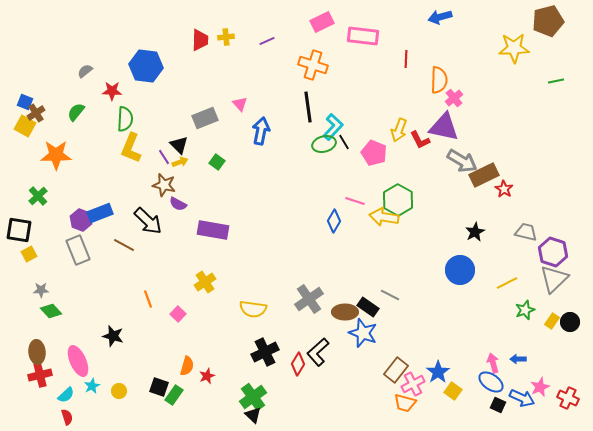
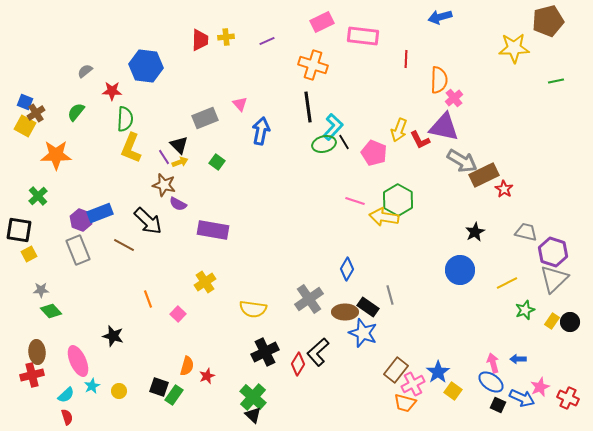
blue diamond at (334, 221): moved 13 px right, 48 px down
gray line at (390, 295): rotated 48 degrees clockwise
red cross at (40, 375): moved 8 px left
green cross at (253, 397): rotated 12 degrees counterclockwise
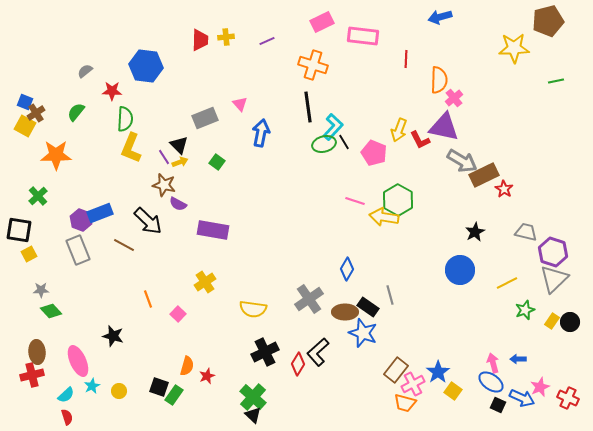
blue arrow at (261, 131): moved 2 px down
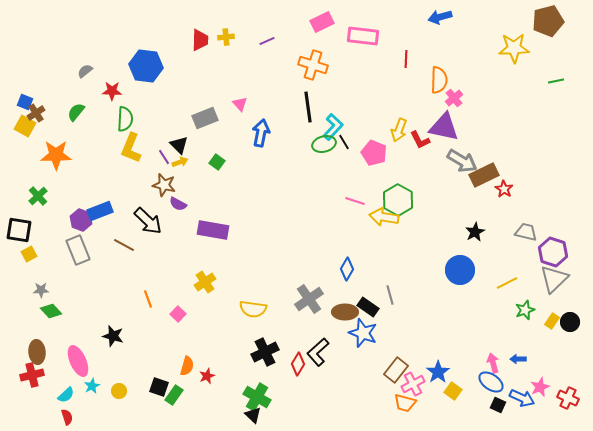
blue rectangle at (100, 213): moved 2 px up
green cross at (253, 397): moved 4 px right; rotated 12 degrees counterclockwise
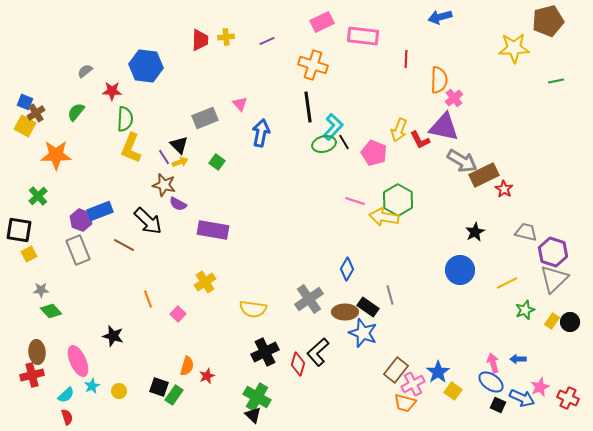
red diamond at (298, 364): rotated 15 degrees counterclockwise
